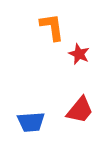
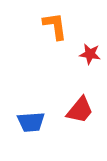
orange L-shape: moved 3 px right, 1 px up
red star: moved 11 px right; rotated 15 degrees counterclockwise
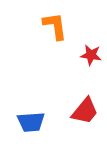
red star: moved 1 px right, 1 px down
red trapezoid: moved 5 px right, 1 px down
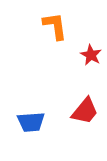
red star: rotated 20 degrees clockwise
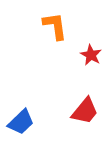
blue trapezoid: moved 10 px left; rotated 40 degrees counterclockwise
